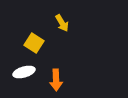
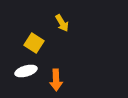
white ellipse: moved 2 px right, 1 px up
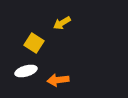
yellow arrow: rotated 90 degrees clockwise
orange arrow: moved 2 px right; rotated 85 degrees clockwise
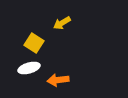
white ellipse: moved 3 px right, 3 px up
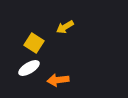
yellow arrow: moved 3 px right, 4 px down
white ellipse: rotated 15 degrees counterclockwise
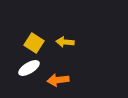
yellow arrow: moved 15 px down; rotated 36 degrees clockwise
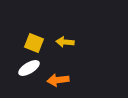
yellow square: rotated 12 degrees counterclockwise
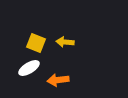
yellow square: moved 2 px right
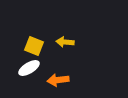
yellow square: moved 2 px left, 3 px down
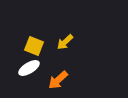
yellow arrow: rotated 48 degrees counterclockwise
orange arrow: rotated 35 degrees counterclockwise
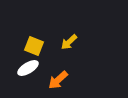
yellow arrow: moved 4 px right
white ellipse: moved 1 px left
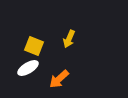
yellow arrow: moved 3 px up; rotated 24 degrees counterclockwise
orange arrow: moved 1 px right, 1 px up
